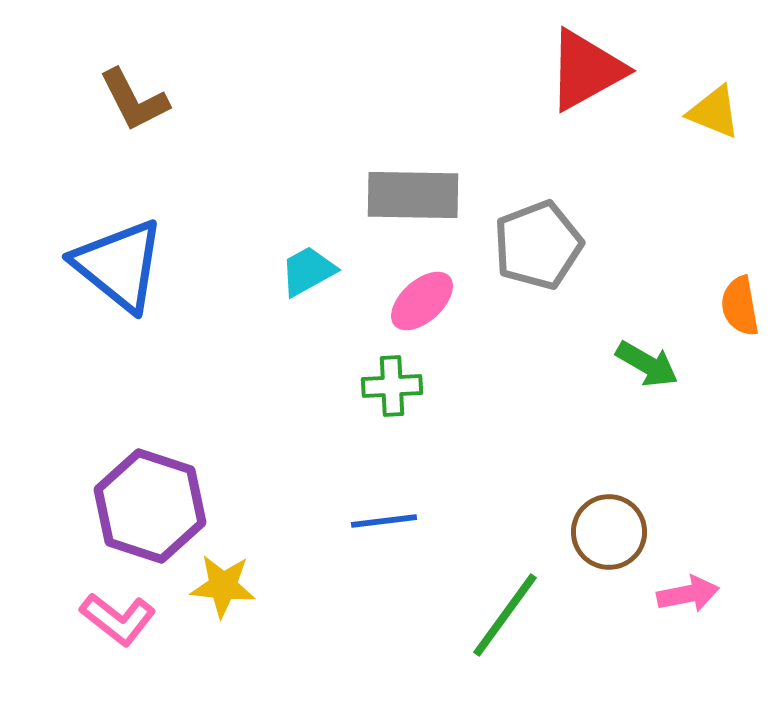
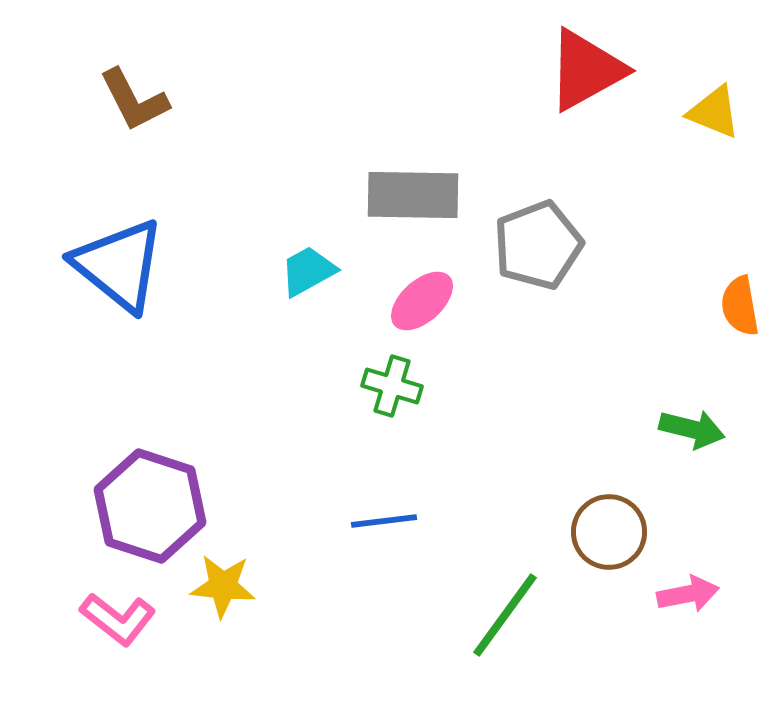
green arrow: moved 45 px right, 65 px down; rotated 16 degrees counterclockwise
green cross: rotated 20 degrees clockwise
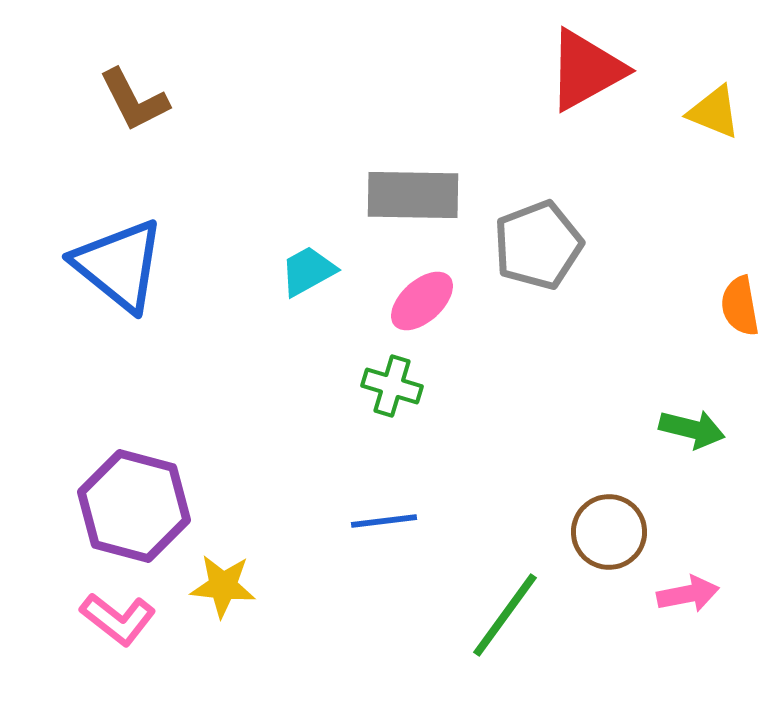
purple hexagon: moved 16 px left; rotated 3 degrees counterclockwise
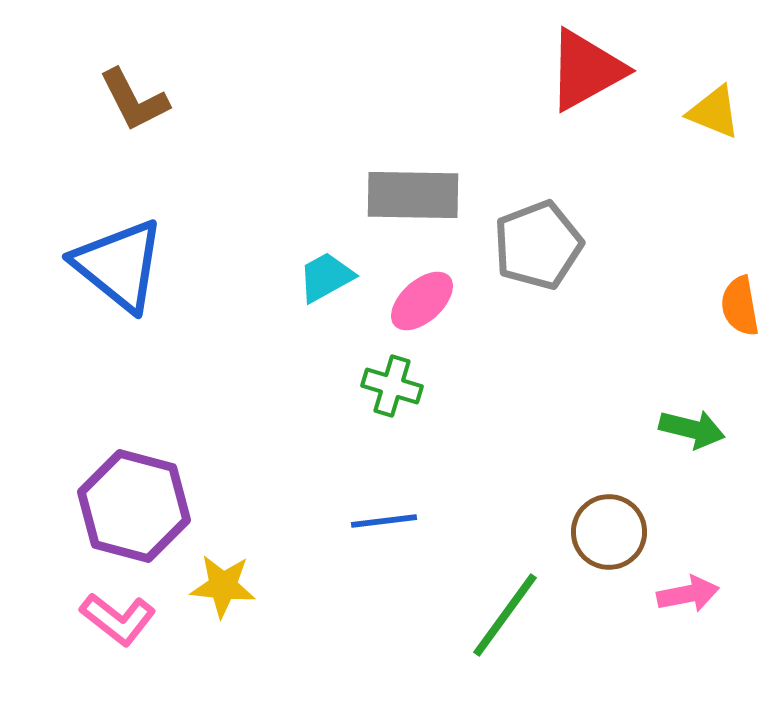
cyan trapezoid: moved 18 px right, 6 px down
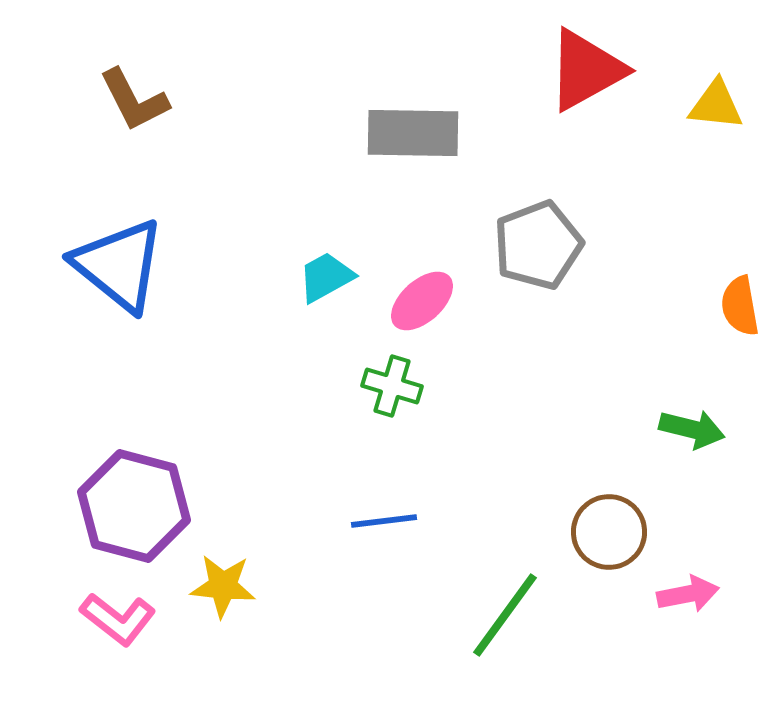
yellow triangle: moved 2 px right, 7 px up; rotated 16 degrees counterclockwise
gray rectangle: moved 62 px up
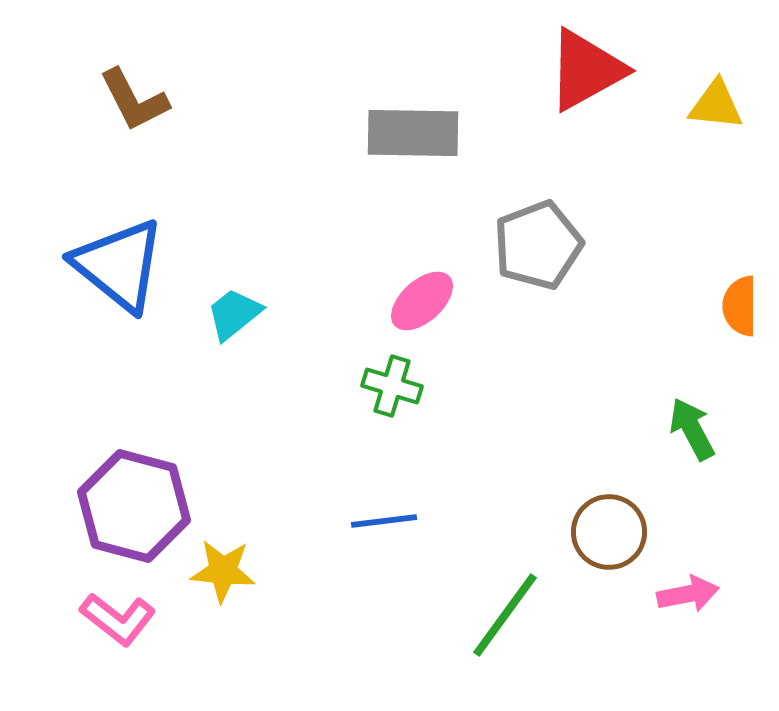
cyan trapezoid: moved 92 px left, 37 px down; rotated 10 degrees counterclockwise
orange semicircle: rotated 10 degrees clockwise
green arrow: rotated 132 degrees counterclockwise
yellow star: moved 15 px up
